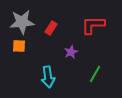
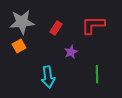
red rectangle: moved 5 px right
orange square: rotated 32 degrees counterclockwise
green line: moved 2 px right; rotated 30 degrees counterclockwise
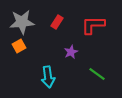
red rectangle: moved 1 px right, 6 px up
green line: rotated 54 degrees counterclockwise
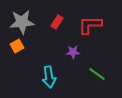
red L-shape: moved 3 px left
orange square: moved 2 px left
purple star: moved 2 px right; rotated 24 degrees clockwise
cyan arrow: moved 1 px right
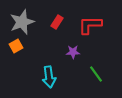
gray star: rotated 15 degrees counterclockwise
orange square: moved 1 px left
green line: moved 1 px left; rotated 18 degrees clockwise
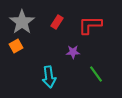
gray star: rotated 15 degrees counterclockwise
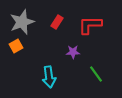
gray star: rotated 15 degrees clockwise
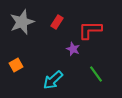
red L-shape: moved 5 px down
orange square: moved 19 px down
purple star: moved 3 px up; rotated 24 degrees clockwise
cyan arrow: moved 4 px right, 3 px down; rotated 55 degrees clockwise
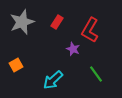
red L-shape: rotated 60 degrees counterclockwise
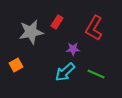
gray star: moved 9 px right, 10 px down; rotated 10 degrees clockwise
red L-shape: moved 4 px right, 2 px up
purple star: rotated 24 degrees counterclockwise
green line: rotated 30 degrees counterclockwise
cyan arrow: moved 12 px right, 8 px up
